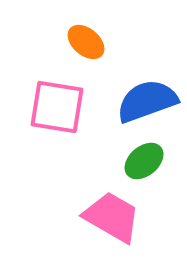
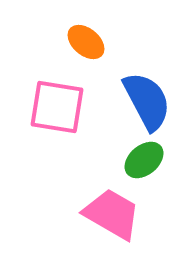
blue semicircle: rotated 82 degrees clockwise
green ellipse: moved 1 px up
pink trapezoid: moved 3 px up
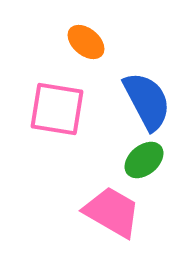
pink square: moved 2 px down
pink trapezoid: moved 2 px up
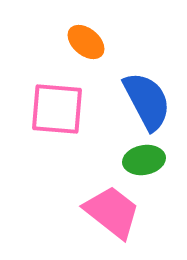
pink square: rotated 4 degrees counterclockwise
green ellipse: rotated 30 degrees clockwise
pink trapezoid: rotated 8 degrees clockwise
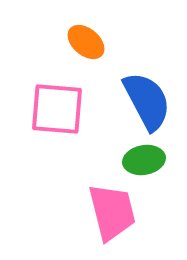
pink trapezoid: rotated 38 degrees clockwise
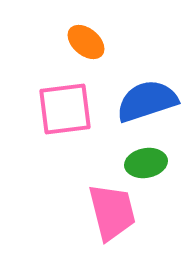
blue semicircle: rotated 80 degrees counterclockwise
pink square: moved 8 px right; rotated 12 degrees counterclockwise
green ellipse: moved 2 px right, 3 px down
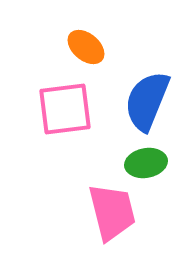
orange ellipse: moved 5 px down
blue semicircle: rotated 50 degrees counterclockwise
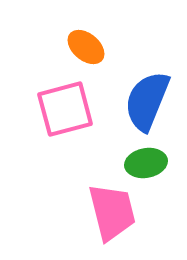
pink square: rotated 8 degrees counterclockwise
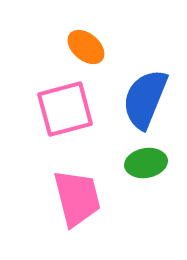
blue semicircle: moved 2 px left, 2 px up
pink trapezoid: moved 35 px left, 14 px up
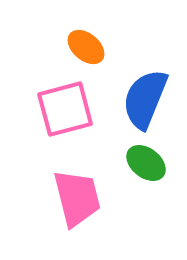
green ellipse: rotated 48 degrees clockwise
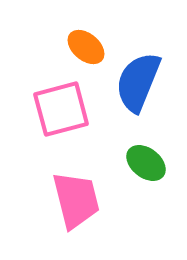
blue semicircle: moved 7 px left, 17 px up
pink square: moved 4 px left
pink trapezoid: moved 1 px left, 2 px down
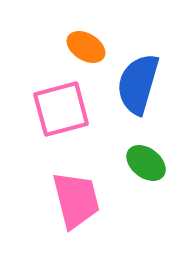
orange ellipse: rotated 9 degrees counterclockwise
blue semicircle: moved 2 px down; rotated 6 degrees counterclockwise
